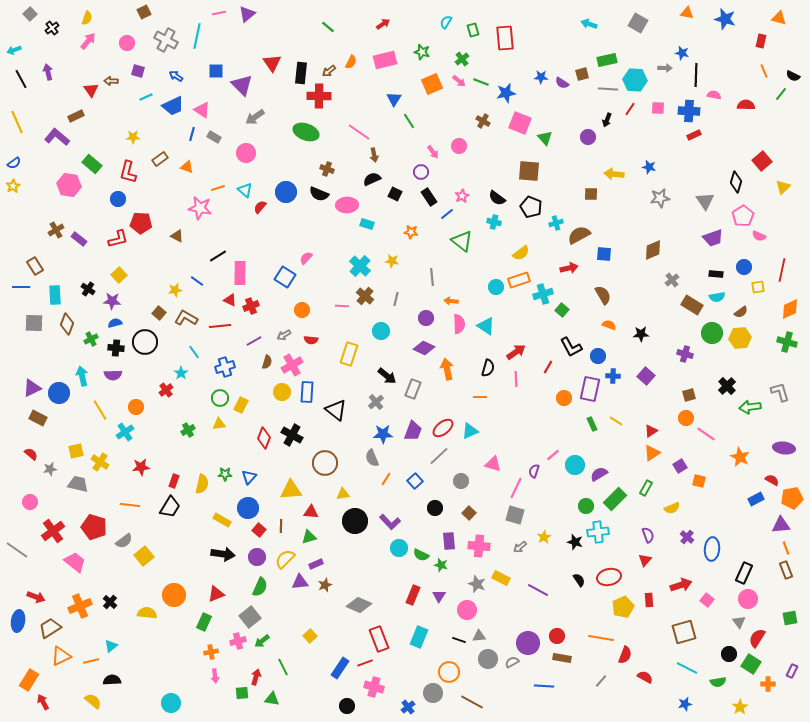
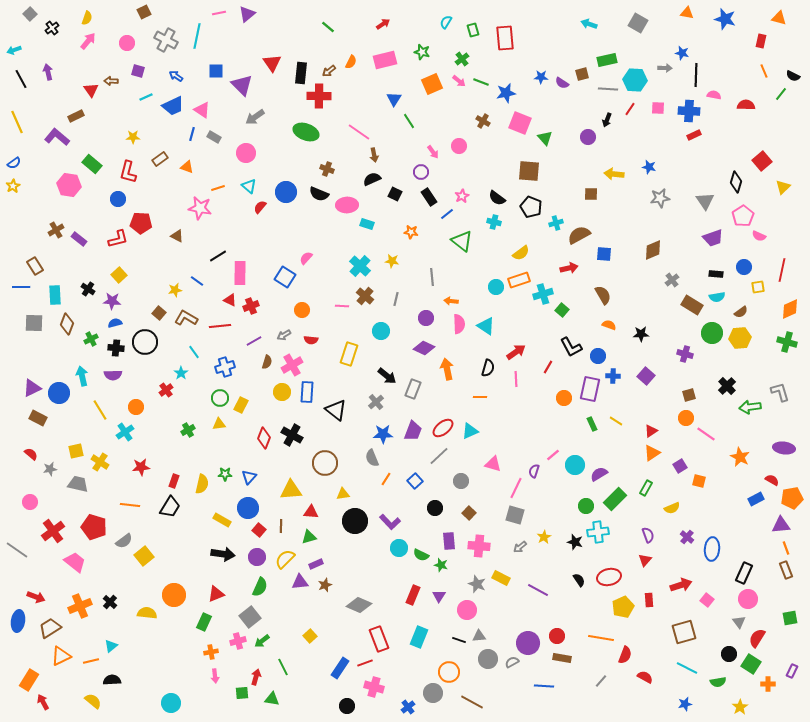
cyan triangle at (245, 190): moved 4 px right, 4 px up
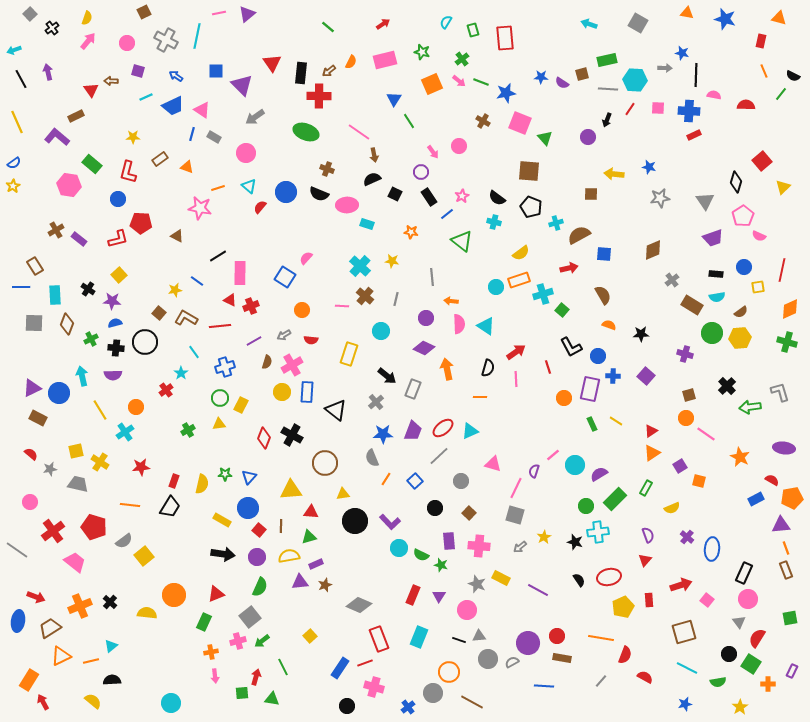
red line at (548, 367): rotated 48 degrees counterclockwise
yellow semicircle at (285, 559): moved 4 px right, 3 px up; rotated 35 degrees clockwise
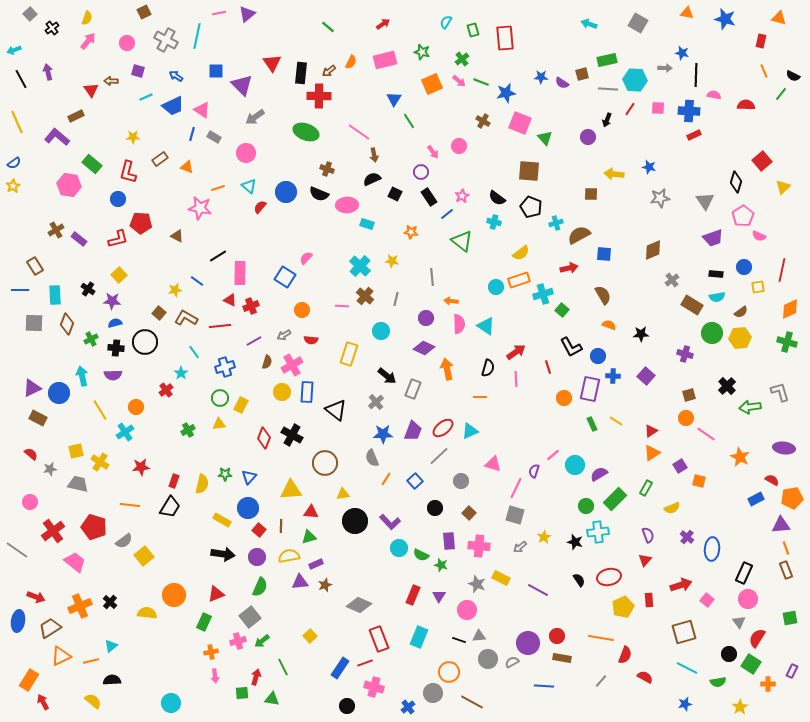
blue line at (21, 287): moved 1 px left, 3 px down
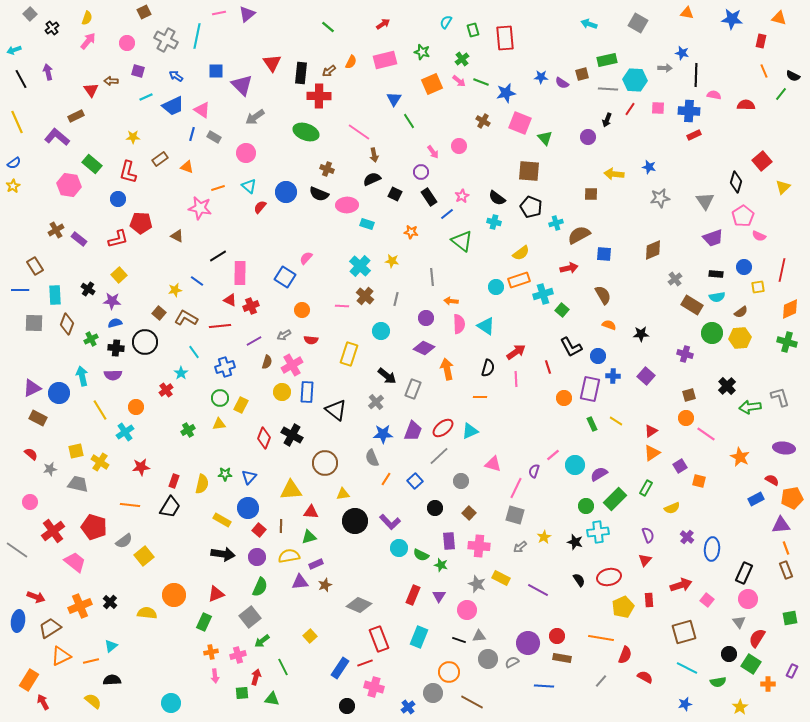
blue star at (725, 19): moved 7 px right; rotated 10 degrees counterclockwise
gray cross at (672, 280): moved 3 px right, 1 px up
gray L-shape at (780, 392): moved 5 px down
pink cross at (238, 641): moved 14 px down
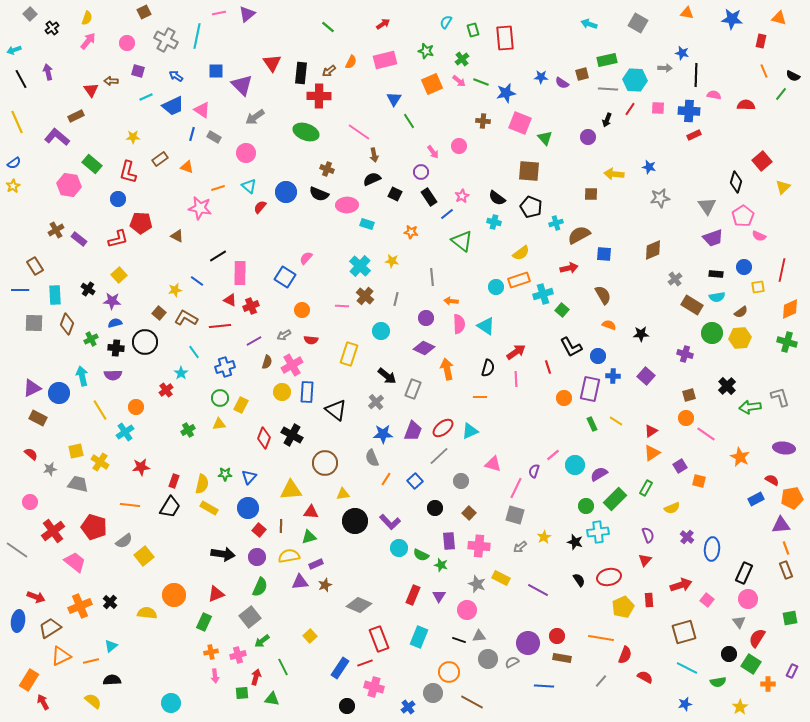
green star at (422, 52): moved 4 px right, 1 px up
brown cross at (483, 121): rotated 24 degrees counterclockwise
gray triangle at (705, 201): moved 2 px right, 5 px down
yellow rectangle at (222, 520): moved 13 px left, 12 px up
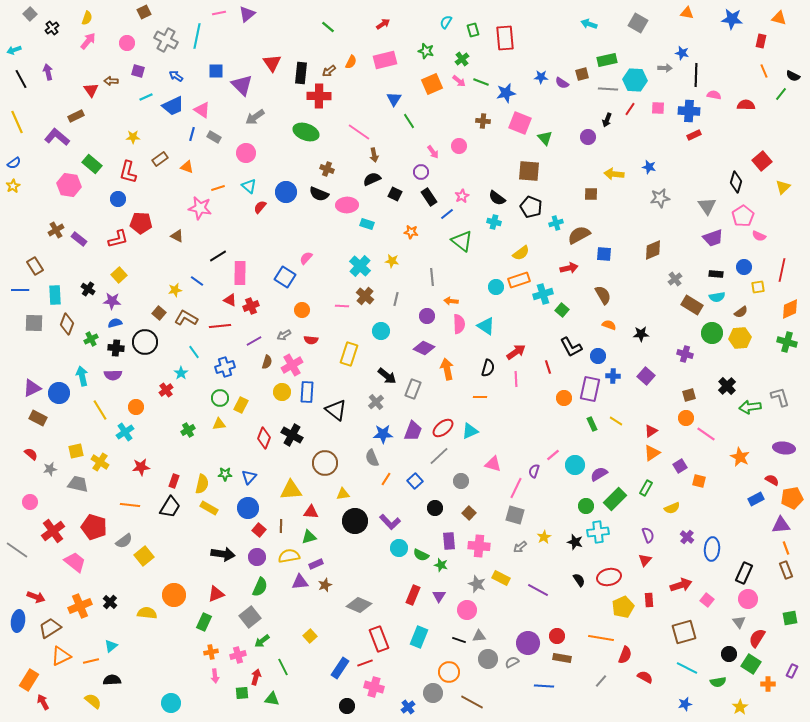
purple circle at (426, 318): moved 1 px right, 2 px up
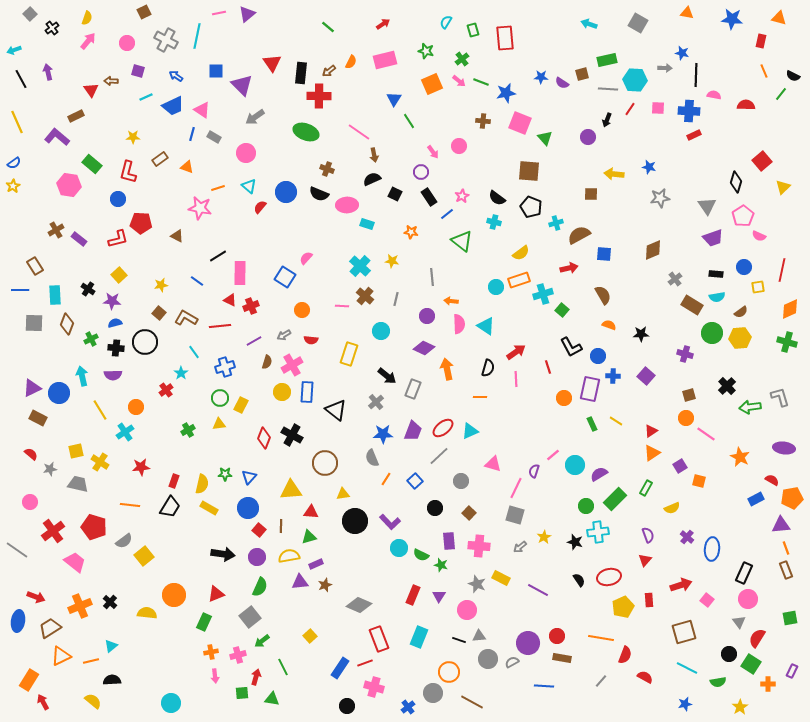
yellow star at (175, 290): moved 14 px left, 5 px up
